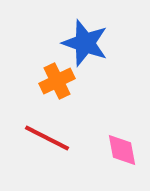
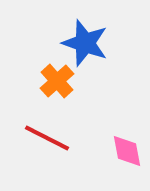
orange cross: rotated 16 degrees counterclockwise
pink diamond: moved 5 px right, 1 px down
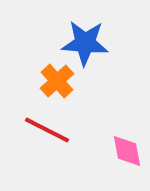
blue star: rotated 15 degrees counterclockwise
red line: moved 8 px up
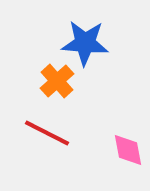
red line: moved 3 px down
pink diamond: moved 1 px right, 1 px up
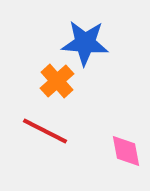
red line: moved 2 px left, 2 px up
pink diamond: moved 2 px left, 1 px down
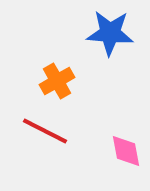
blue star: moved 25 px right, 10 px up
orange cross: rotated 12 degrees clockwise
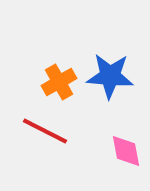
blue star: moved 43 px down
orange cross: moved 2 px right, 1 px down
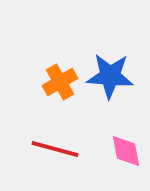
orange cross: moved 1 px right
red line: moved 10 px right, 18 px down; rotated 12 degrees counterclockwise
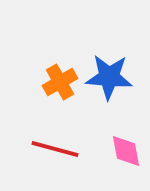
blue star: moved 1 px left, 1 px down
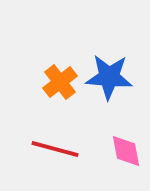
orange cross: rotated 8 degrees counterclockwise
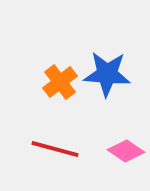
blue star: moved 2 px left, 3 px up
pink diamond: rotated 45 degrees counterclockwise
